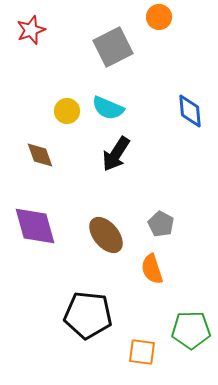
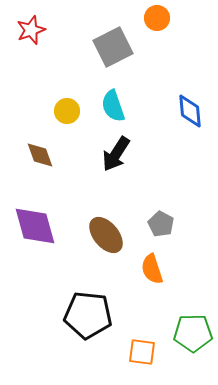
orange circle: moved 2 px left, 1 px down
cyan semicircle: moved 5 px right, 2 px up; rotated 48 degrees clockwise
green pentagon: moved 2 px right, 3 px down
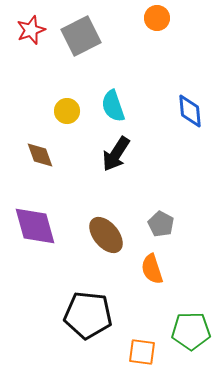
gray square: moved 32 px left, 11 px up
green pentagon: moved 2 px left, 2 px up
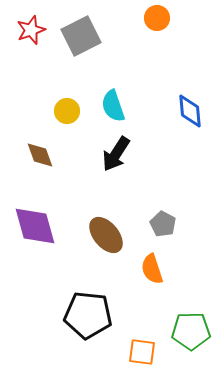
gray pentagon: moved 2 px right
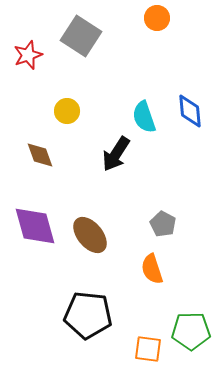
red star: moved 3 px left, 25 px down
gray square: rotated 30 degrees counterclockwise
cyan semicircle: moved 31 px right, 11 px down
brown ellipse: moved 16 px left
orange square: moved 6 px right, 3 px up
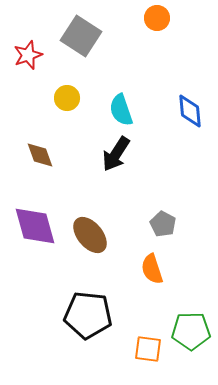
yellow circle: moved 13 px up
cyan semicircle: moved 23 px left, 7 px up
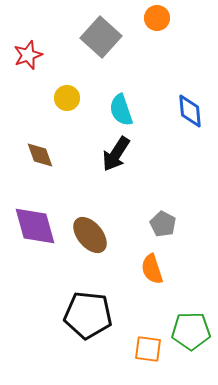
gray square: moved 20 px right, 1 px down; rotated 9 degrees clockwise
